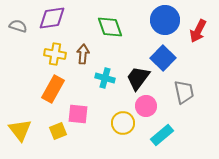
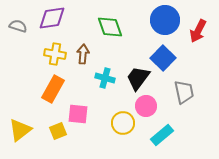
yellow triangle: rotated 30 degrees clockwise
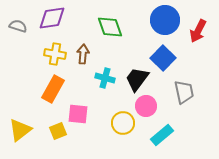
black trapezoid: moved 1 px left, 1 px down
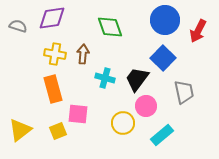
orange rectangle: rotated 44 degrees counterclockwise
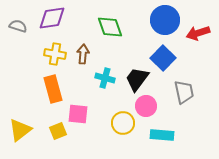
red arrow: moved 2 px down; rotated 45 degrees clockwise
cyan rectangle: rotated 45 degrees clockwise
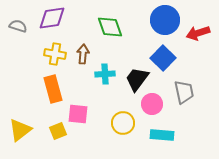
cyan cross: moved 4 px up; rotated 18 degrees counterclockwise
pink circle: moved 6 px right, 2 px up
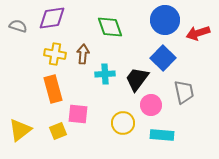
pink circle: moved 1 px left, 1 px down
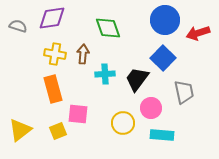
green diamond: moved 2 px left, 1 px down
pink circle: moved 3 px down
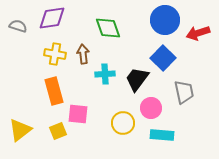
brown arrow: rotated 12 degrees counterclockwise
orange rectangle: moved 1 px right, 2 px down
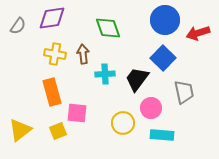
gray semicircle: rotated 108 degrees clockwise
orange rectangle: moved 2 px left, 1 px down
pink square: moved 1 px left, 1 px up
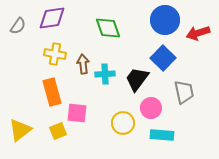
brown arrow: moved 10 px down
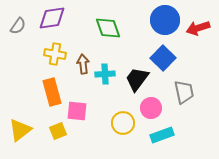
red arrow: moved 5 px up
pink square: moved 2 px up
cyan rectangle: rotated 25 degrees counterclockwise
